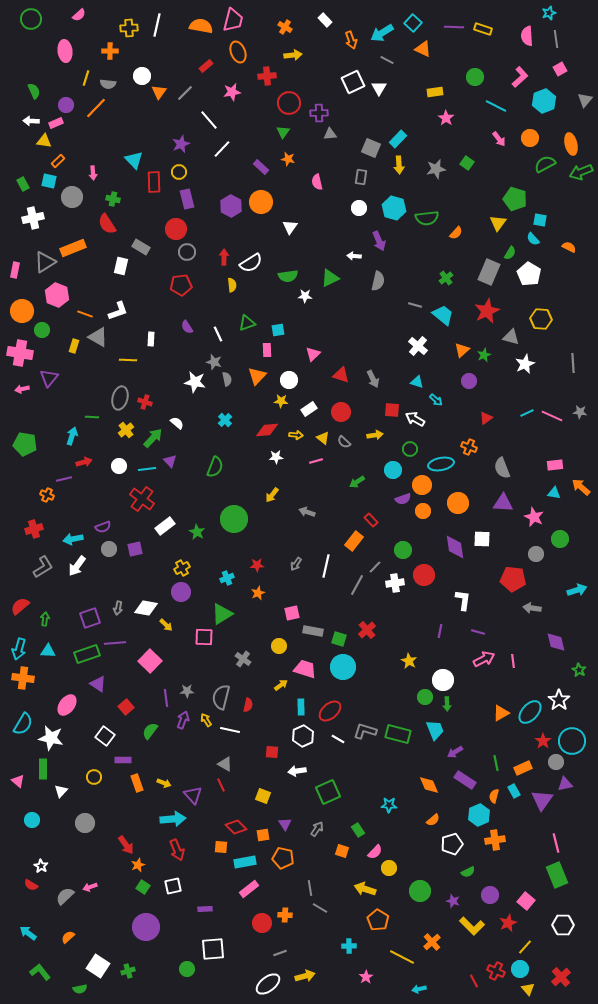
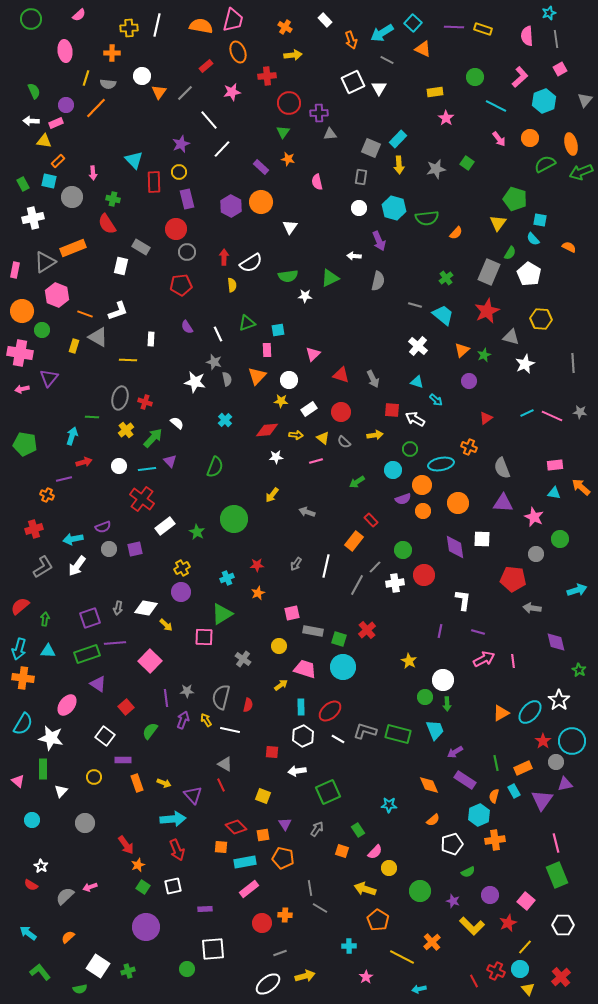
orange cross at (110, 51): moved 2 px right, 2 px down
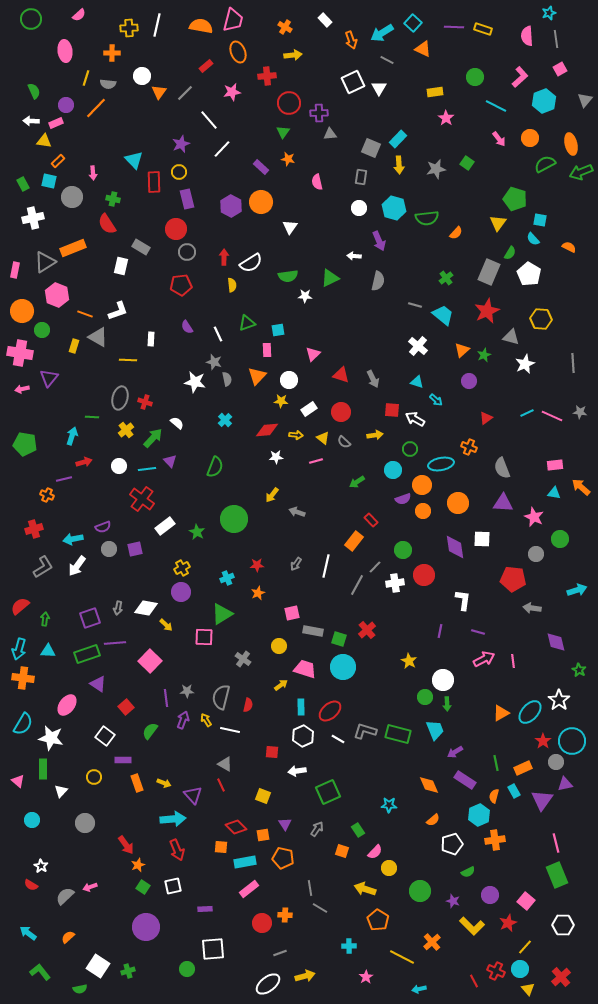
gray arrow at (307, 512): moved 10 px left
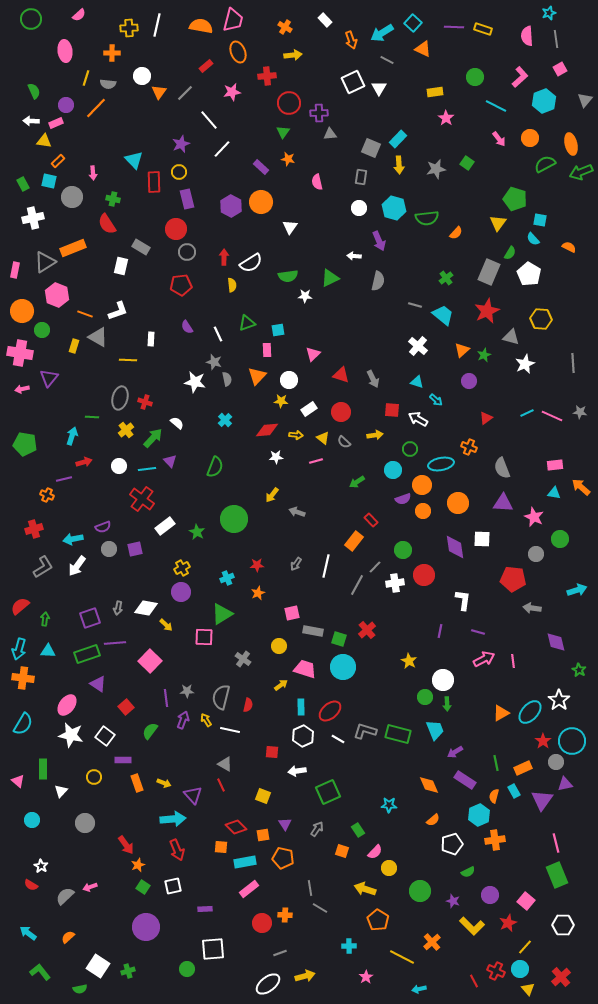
white arrow at (415, 419): moved 3 px right
white star at (51, 738): moved 20 px right, 3 px up
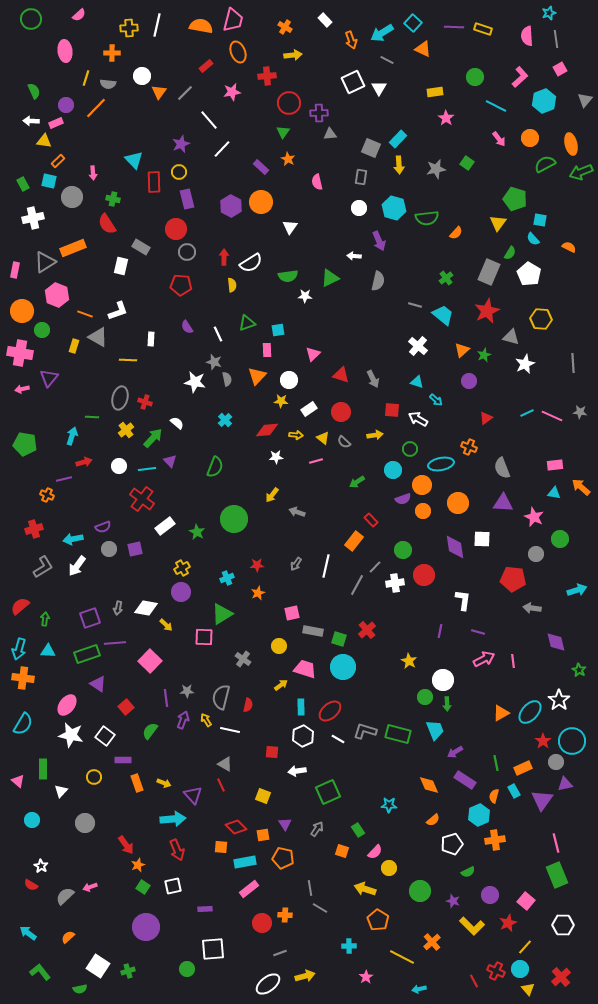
orange star at (288, 159): rotated 16 degrees clockwise
red pentagon at (181, 285): rotated 10 degrees clockwise
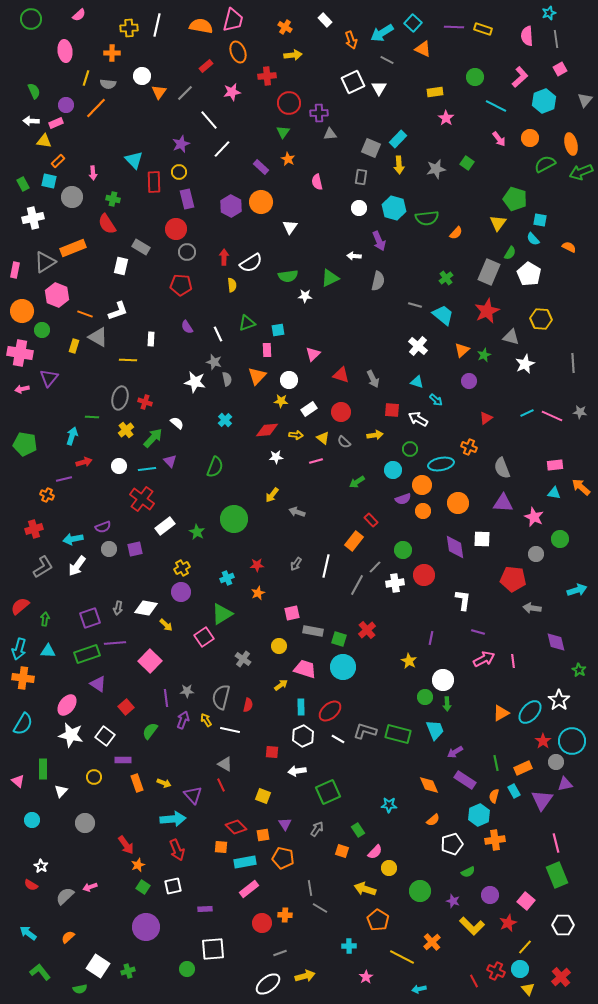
purple line at (440, 631): moved 9 px left, 7 px down
pink square at (204, 637): rotated 36 degrees counterclockwise
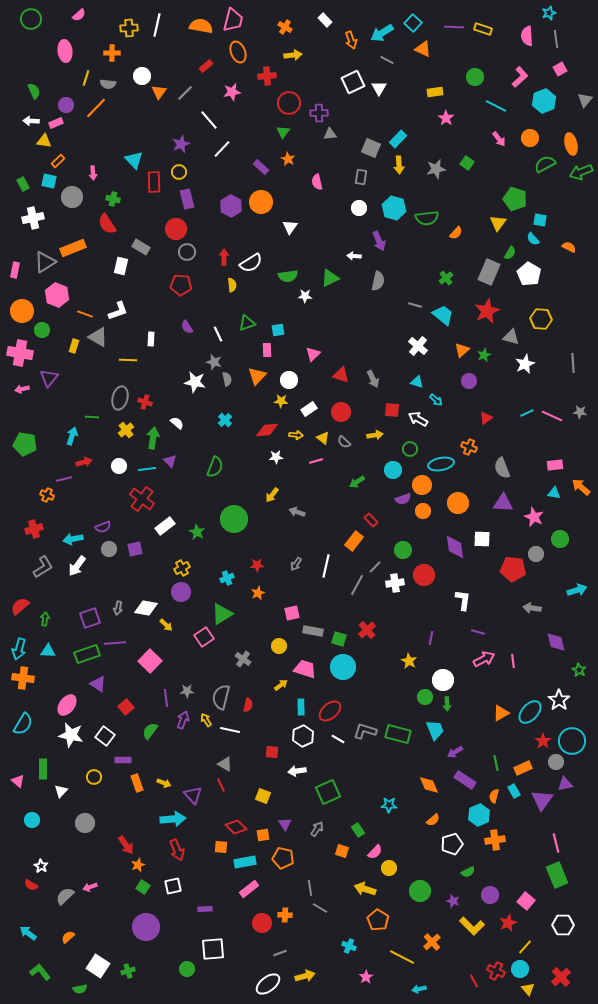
green arrow at (153, 438): rotated 35 degrees counterclockwise
red pentagon at (513, 579): moved 10 px up
cyan cross at (349, 946): rotated 24 degrees clockwise
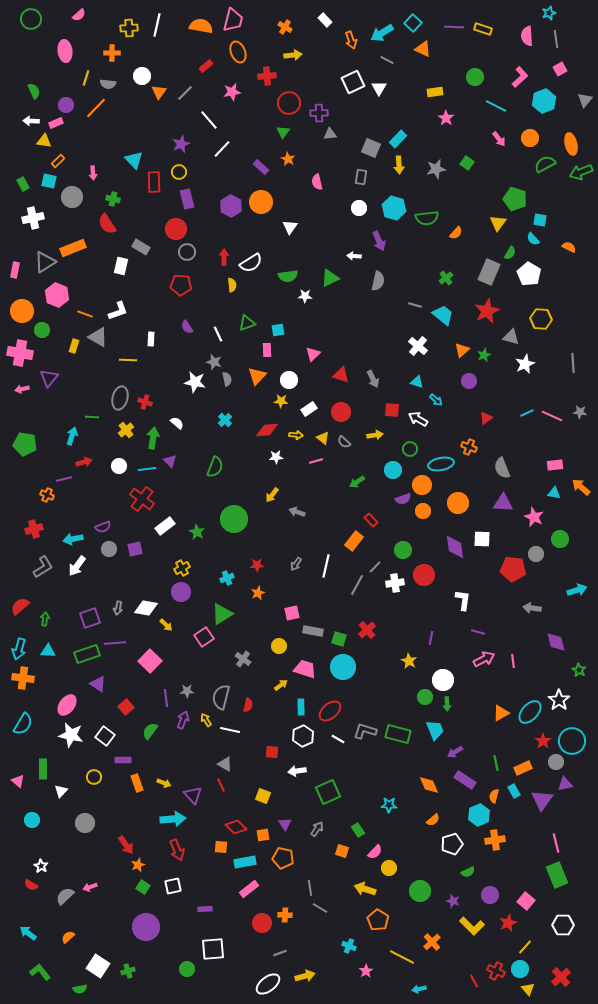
pink star at (366, 977): moved 6 px up
